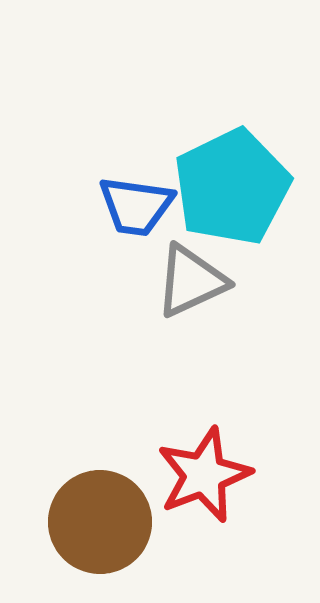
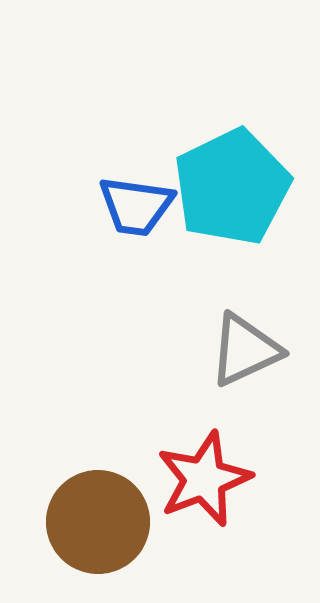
gray triangle: moved 54 px right, 69 px down
red star: moved 4 px down
brown circle: moved 2 px left
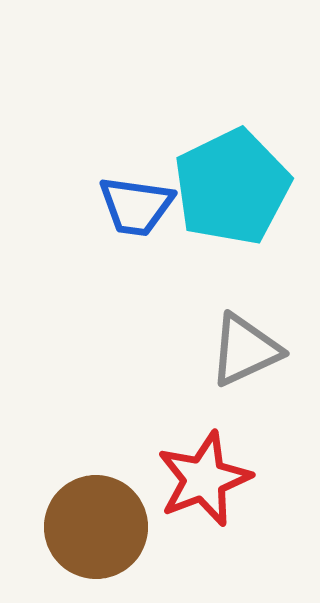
brown circle: moved 2 px left, 5 px down
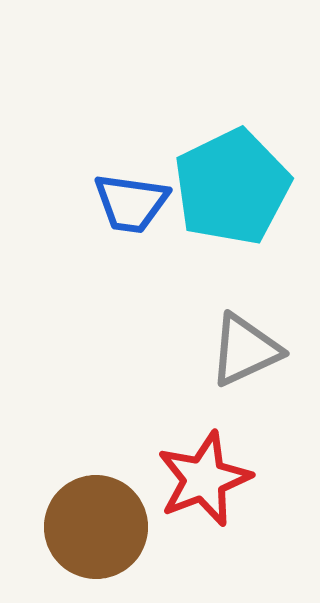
blue trapezoid: moved 5 px left, 3 px up
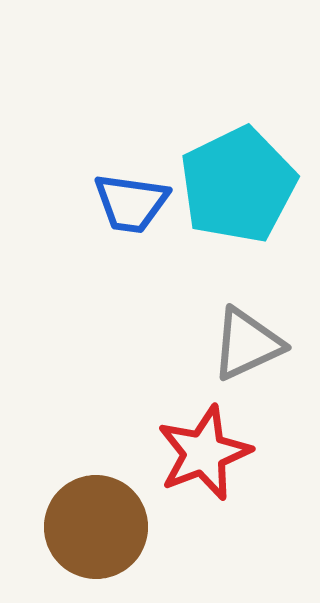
cyan pentagon: moved 6 px right, 2 px up
gray triangle: moved 2 px right, 6 px up
red star: moved 26 px up
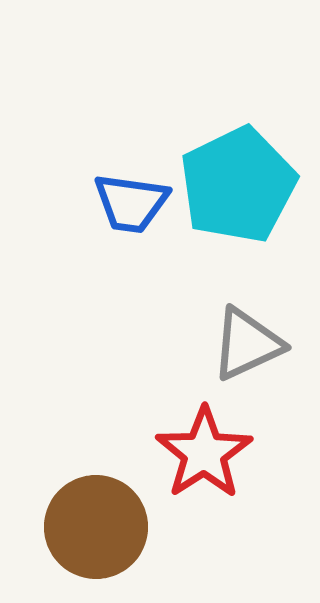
red star: rotated 12 degrees counterclockwise
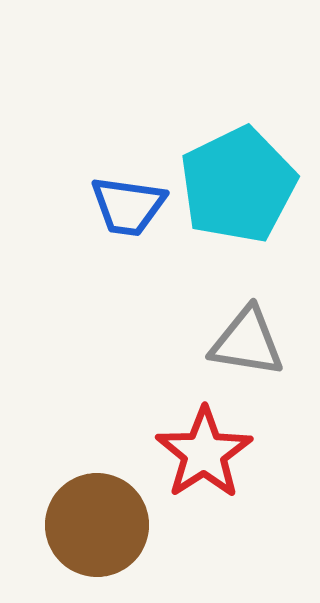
blue trapezoid: moved 3 px left, 3 px down
gray triangle: moved 2 px up; rotated 34 degrees clockwise
brown circle: moved 1 px right, 2 px up
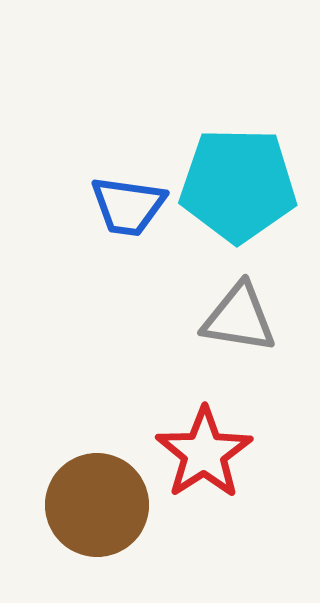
cyan pentagon: rotated 27 degrees clockwise
gray triangle: moved 8 px left, 24 px up
brown circle: moved 20 px up
